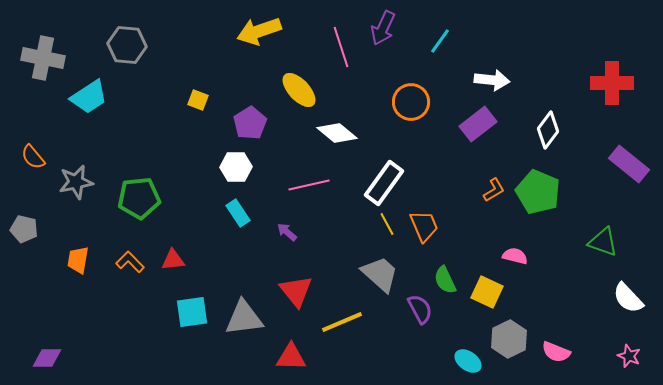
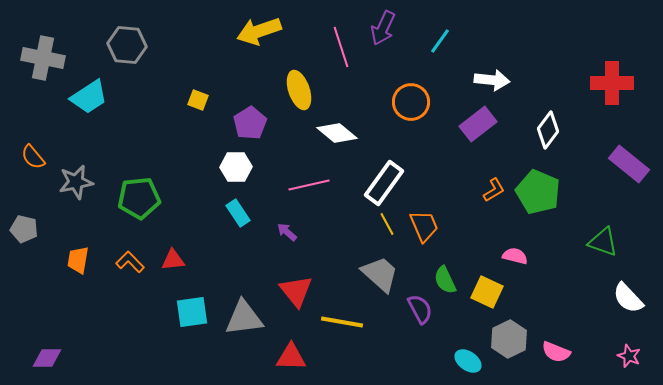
yellow ellipse at (299, 90): rotated 24 degrees clockwise
yellow line at (342, 322): rotated 33 degrees clockwise
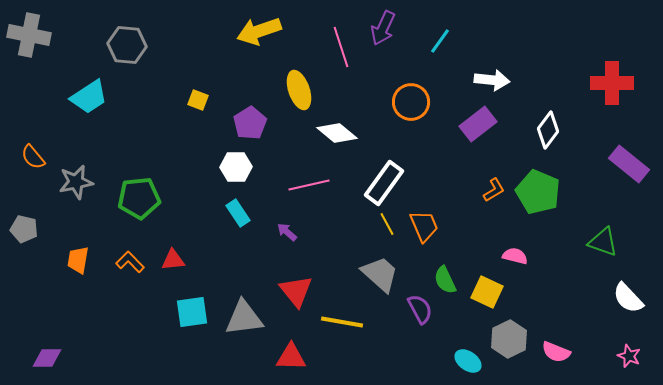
gray cross at (43, 58): moved 14 px left, 23 px up
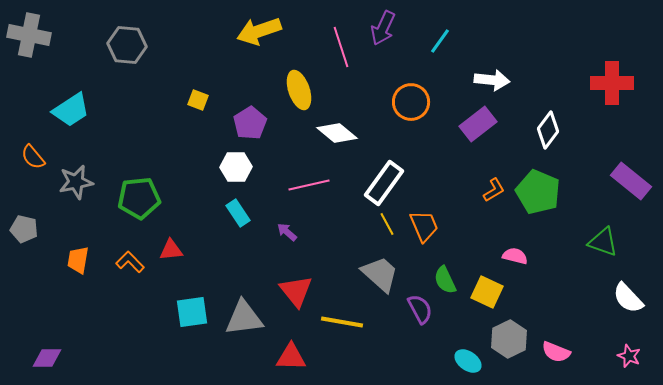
cyan trapezoid at (89, 97): moved 18 px left, 13 px down
purple rectangle at (629, 164): moved 2 px right, 17 px down
red triangle at (173, 260): moved 2 px left, 10 px up
